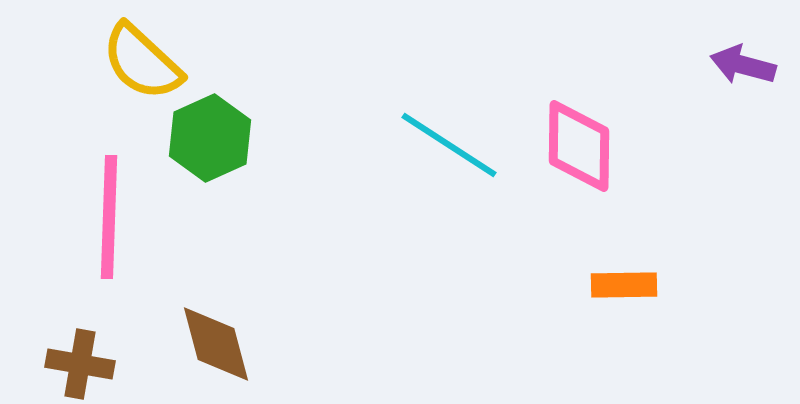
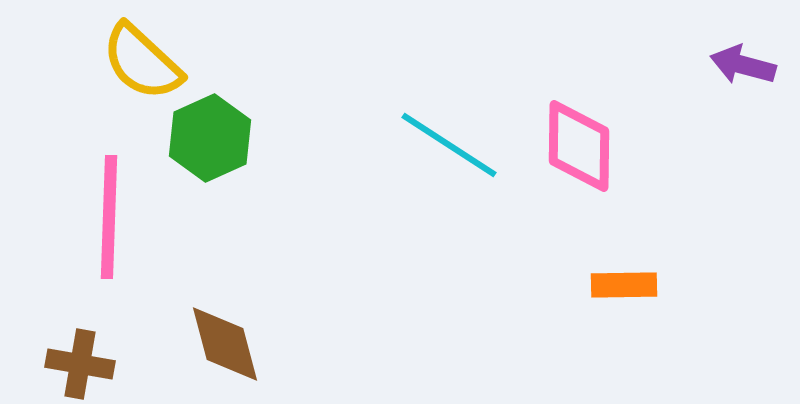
brown diamond: moved 9 px right
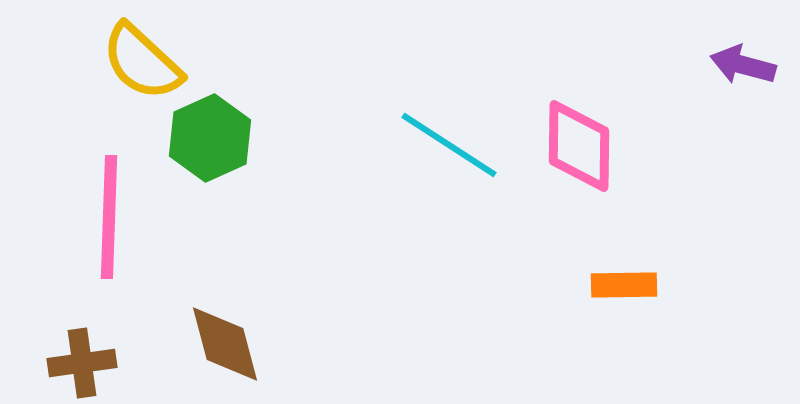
brown cross: moved 2 px right, 1 px up; rotated 18 degrees counterclockwise
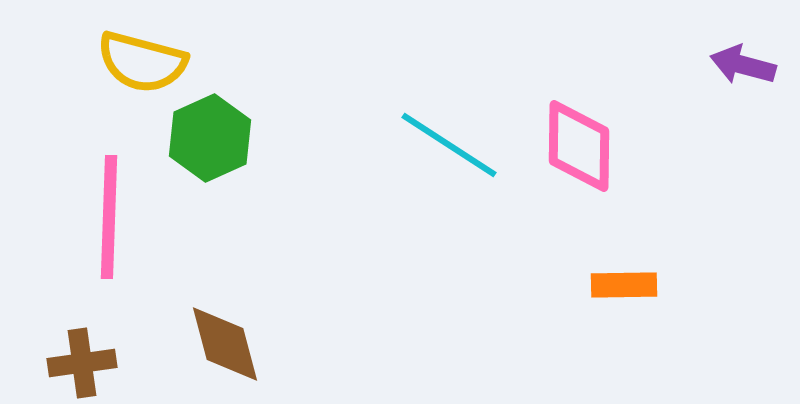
yellow semicircle: rotated 28 degrees counterclockwise
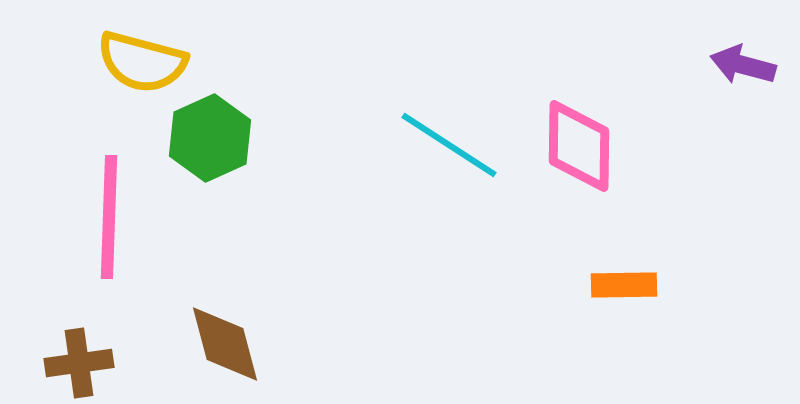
brown cross: moved 3 px left
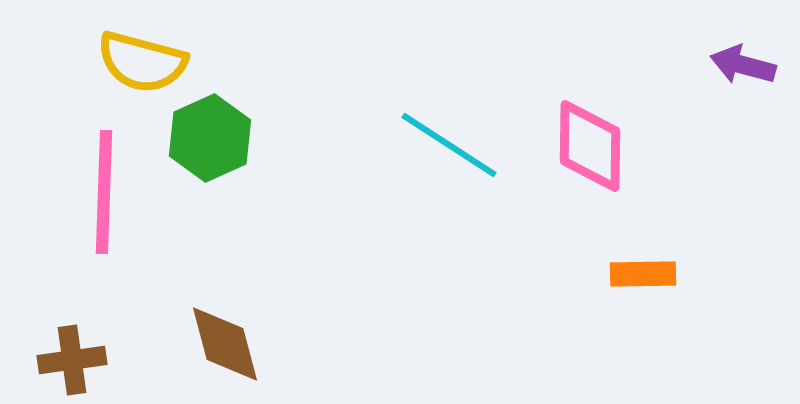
pink diamond: moved 11 px right
pink line: moved 5 px left, 25 px up
orange rectangle: moved 19 px right, 11 px up
brown cross: moved 7 px left, 3 px up
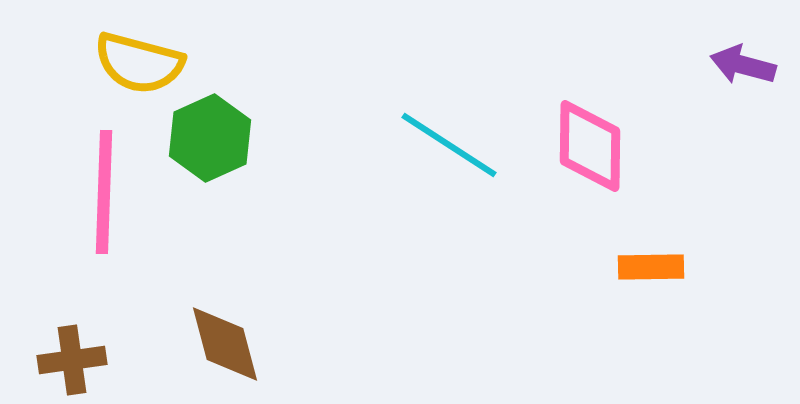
yellow semicircle: moved 3 px left, 1 px down
orange rectangle: moved 8 px right, 7 px up
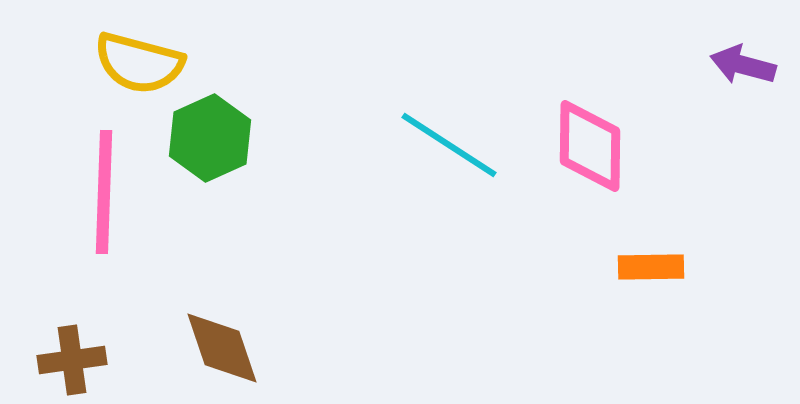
brown diamond: moved 3 px left, 4 px down; rotated 4 degrees counterclockwise
